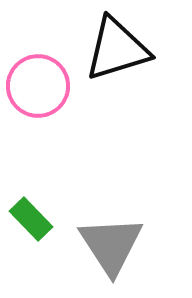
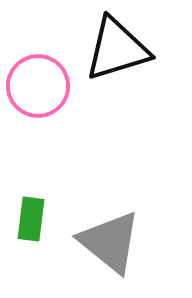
green rectangle: rotated 51 degrees clockwise
gray triangle: moved 1 px left, 3 px up; rotated 18 degrees counterclockwise
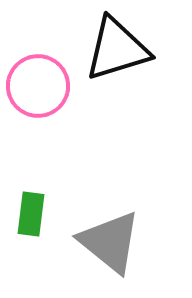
green rectangle: moved 5 px up
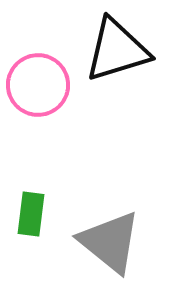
black triangle: moved 1 px down
pink circle: moved 1 px up
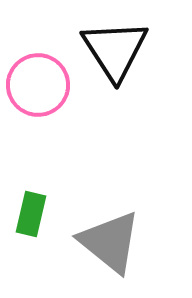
black triangle: moved 2 px left; rotated 46 degrees counterclockwise
green rectangle: rotated 6 degrees clockwise
